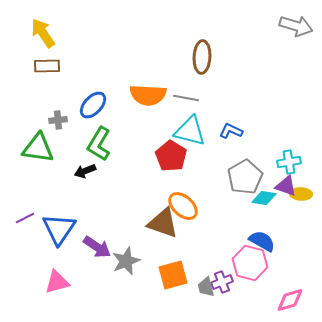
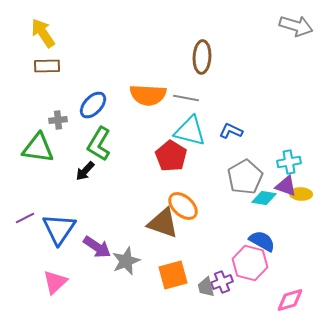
black arrow: rotated 25 degrees counterclockwise
pink triangle: moved 2 px left; rotated 28 degrees counterclockwise
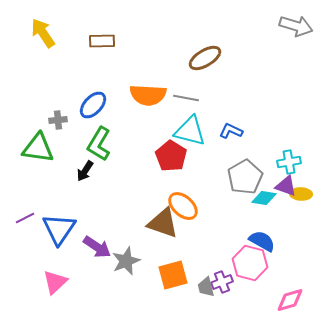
brown ellipse: moved 3 px right, 1 px down; rotated 56 degrees clockwise
brown rectangle: moved 55 px right, 25 px up
black arrow: rotated 10 degrees counterclockwise
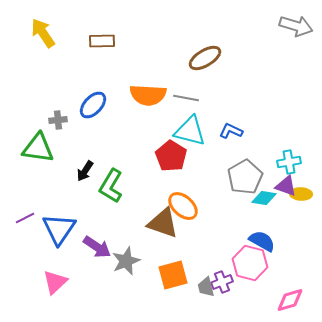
green L-shape: moved 12 px right, 42 px down
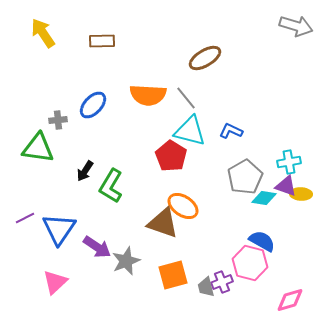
gray line: rotated 40 degrees clockwise
orange ellipse: rotated 8 degrees counterclockwise
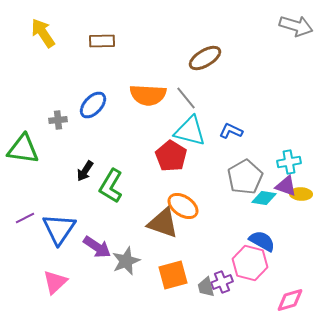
green triangle: moved 15 px left, 1 px down
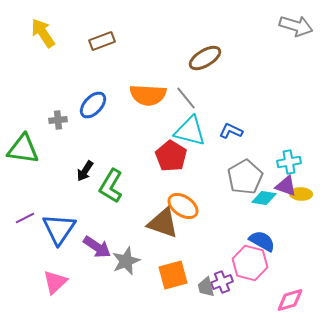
brown rectangle: rotated 20 degrees counterclockwise
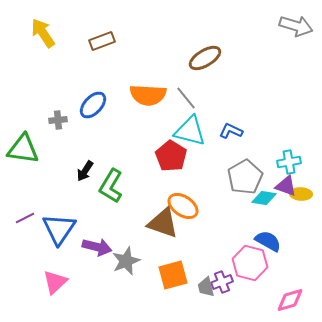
blue semicircle: moved 6 px right
purple arrow: rotated 20 degrees counterclockwise
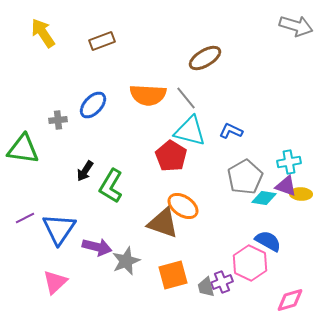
pink hexagon: rotated 12 degrees clockwise
